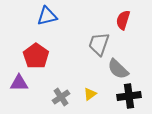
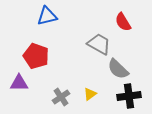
red semicircle: moved 2 px down; rotated 48 degrees counterclockwise
gray trapezoid: rotated 100 degrees clockwise
red pentagon: rotated 15 degrees counterclockwise
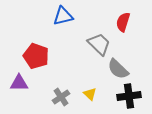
blue triangle: moved 16 px right
red semicircle: rotated 48 degrees clockwise
gray trapezoid: rotated 15 degrees clockwise
yellow triangle: rotated 40 degrees counterclockwise
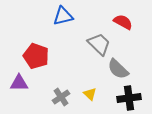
red semicircle: rotated 102 degrees clockwise
black cross: moved 2 px down
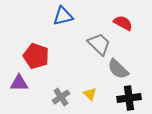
red semicircle: moved 1 px down
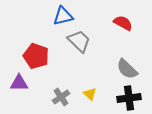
gray trapezoid: moved 20 px left, 3 px up
gray semicircle: moved 9 px right
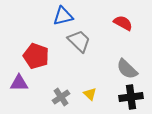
black cross: moved 2 px right, 1 px up
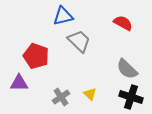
black cross: rotated 25 degrees clockwise
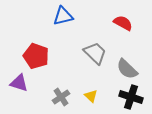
gray trapezoid: moved 16 px right, 12 px down
purple triangle: rotated 18 degrees clockwise
yellow triangle: moved 1 px right, 2 px down
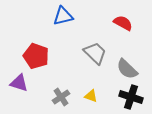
yellow triangle: rotated 24 degrees counterclockwise
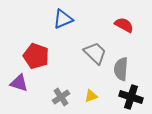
blue triangle: moved 3 px down; rotated 10 degrees counterclockwise
red semicircle: moved 1 px right, 2 px down
gray semicircle: moved 6 px left; rotated 50 degrees clockwise
yellow triangle: rotated 40 degrees counterclockwise
